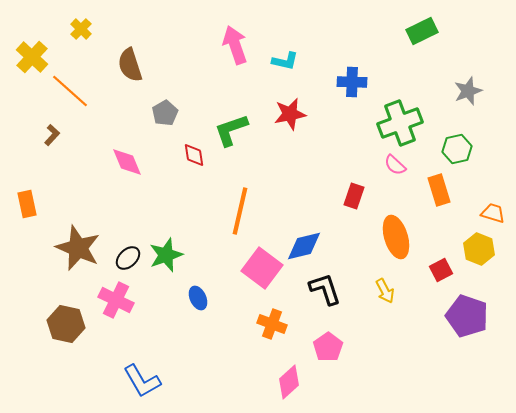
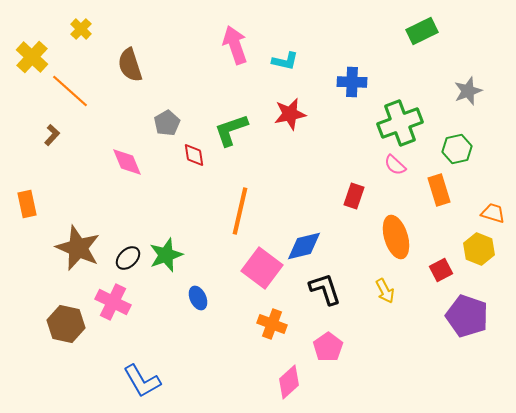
gray pentagon at (165, 113): moved 2 px right, 10 px down
pink cross at (116, 300): moved 3 px left, 2 px down
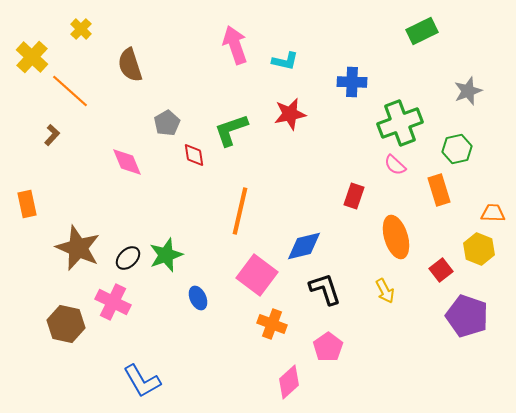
orange trapezoid at (493, 213): rotated 15 degrees counterclockwise
pink square at (262, 268): moved 5 px left, 7 px down
red square at (441, 270): rotated 10 degrees counterclockwise
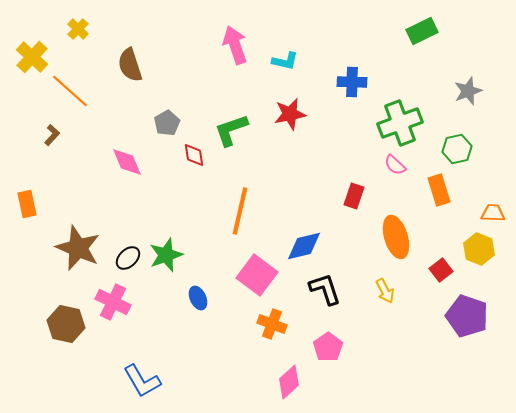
yellow cross at (81, 29): moved 3 px left
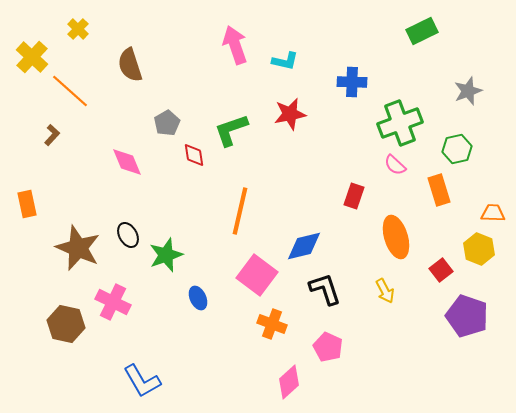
black ellipse at (128, 258): moved 23 px up; rotated 75 degrees counterclockwise
pink pentagon at (328, 347): rotated 12 degrees counterclockwise
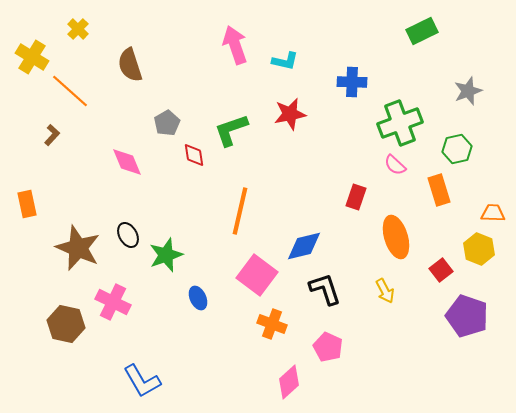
yellow cross at (32, 57): rotated 12 degrees counterclockwise
red rectangle at (354, 196): moved 2 px right, 1 px down
